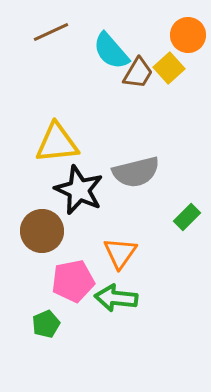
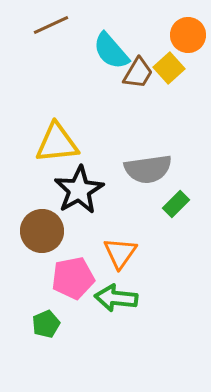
brown line: moved 7 px up
gray semicircle: moved 12 px right, 3 px up; rotated 6 degrees clockwise
black star: rotated 18 degrees clockwise
green rectangle: moved 11 px left, 13 px up
pink pentagon: moved 3 px up
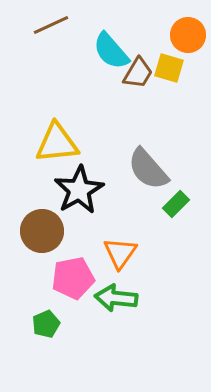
yellow square: rotated 32 degrees counterclockwise
gray semicircle: rotated 57 degrees clockwise
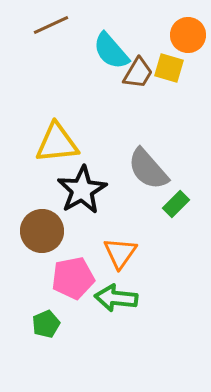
black star: moved 3 px right
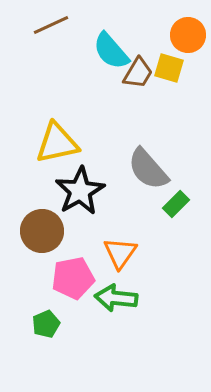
yellow triangle: rotated 6 degrees counterclockwise
black star: moved 2 px left, 1 px down
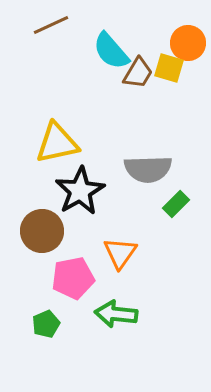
orange circle: moved 8 px down
gray semicircle: rotated 51 degrees counterclockwise
green arrow: moved 16 px down
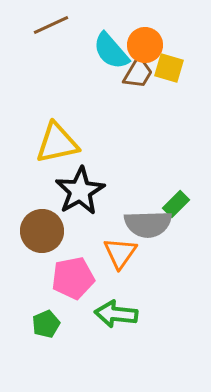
orange circle: moved 43 px left, 2 px down
gray semicircle: moved 55 px down
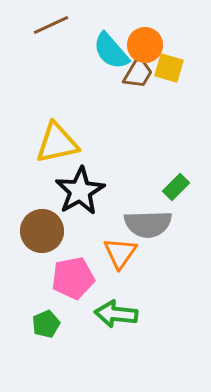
green rectangle: moved 17 px up
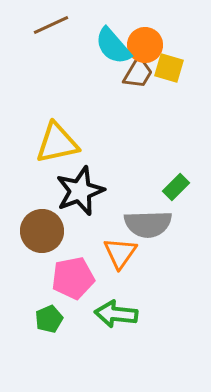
cyan semicircle: moved 2 px right, 5 px up
black star: rotated 9 degrees clockwise
green pentagon: moved 3 px right, 5 px up
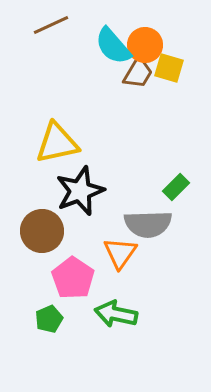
pink pentagon: rotated 27 degrees counterclockwise
green arrow: rotated 6 degrees clockwise
